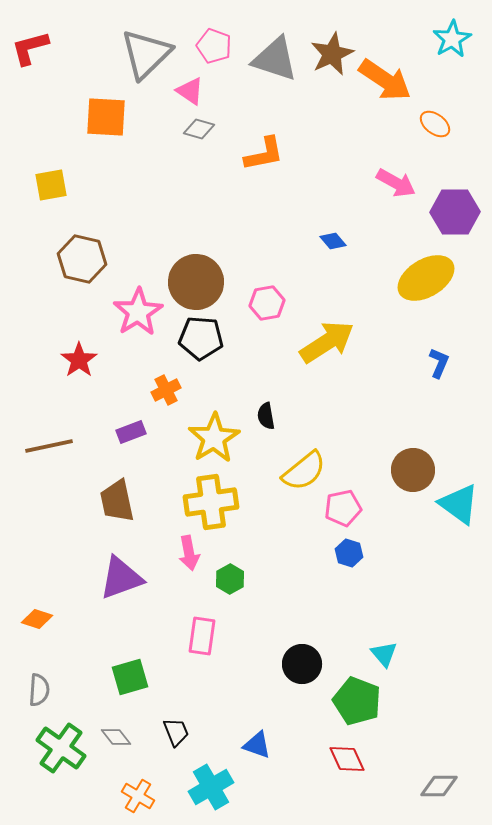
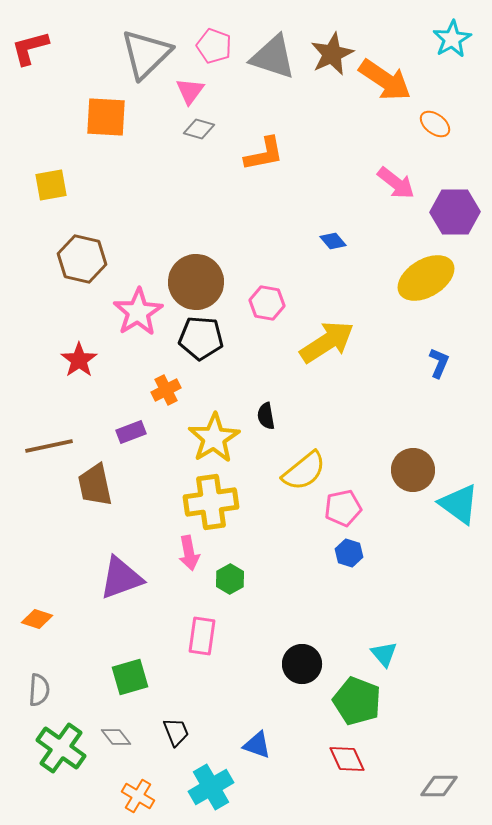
gray triangle at (275, 59): moved 2 px left, 2 px up
pink triangle at (190, 91): rotated 32 degrees clockwise
pink arrow at (396, 183): rotated 9 degrees clockwise
pink hexagon at (267, 303): rotated 20 degrees clockwise
brown trapezoid at (117, 501): moved 22 px left, 16 px up
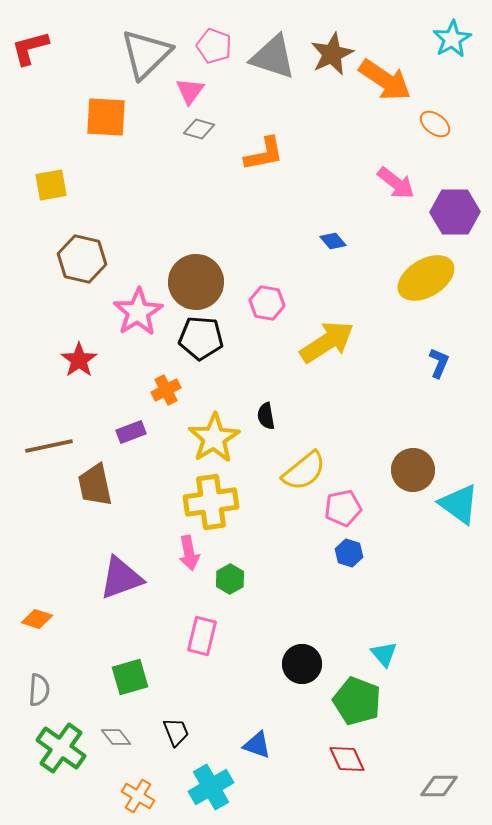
pink rectangle at (202, 636): rotated 6 degrees clockwise
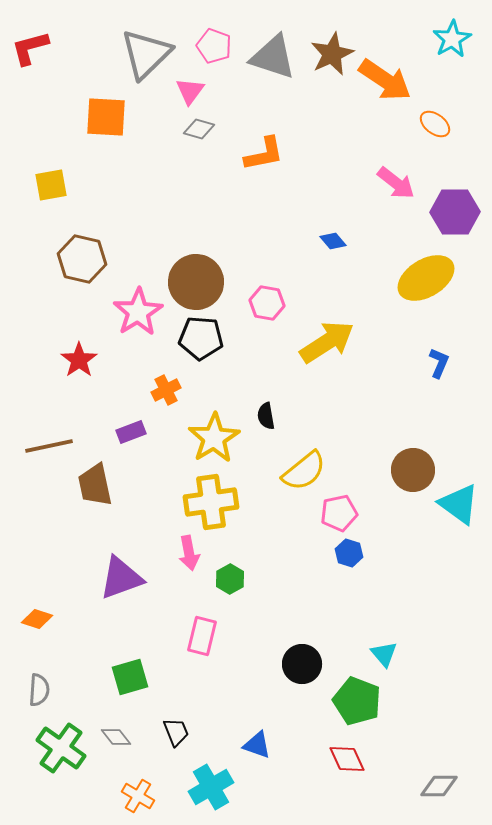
pink pentagon at (343, 508): moved 4 px left, 5 px down
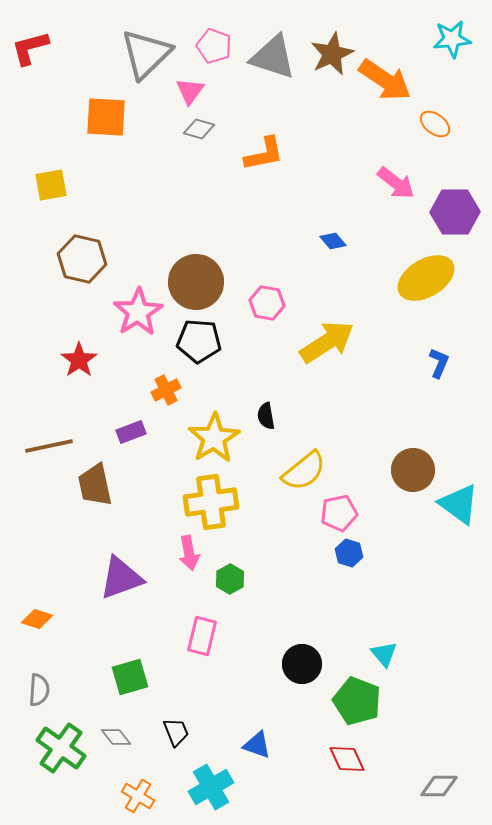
cyan star at (452, 39): rotated 24 degrees clockwise
black pentagon at (201, 338): moved 2 px left, 3 px down
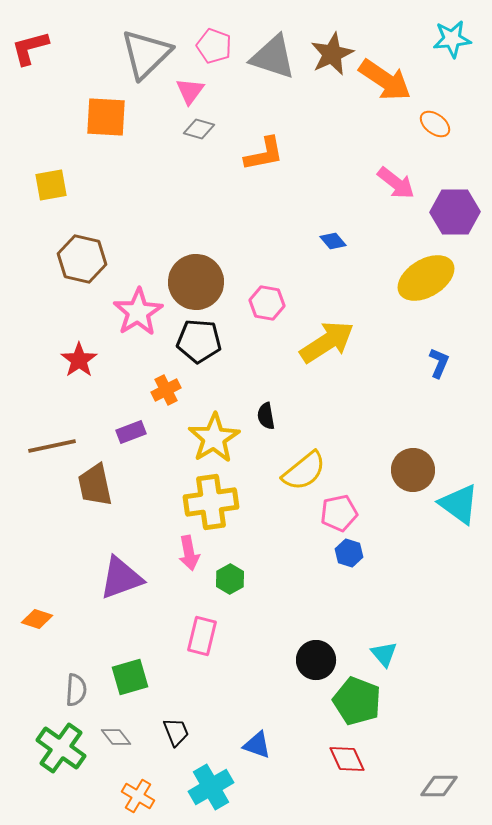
brown line at (49, 446): moved 3 px right
black circle at (302, 664): moved 14 px right, 4 px up
gray semicircle at (39, 690): moved 37 px right
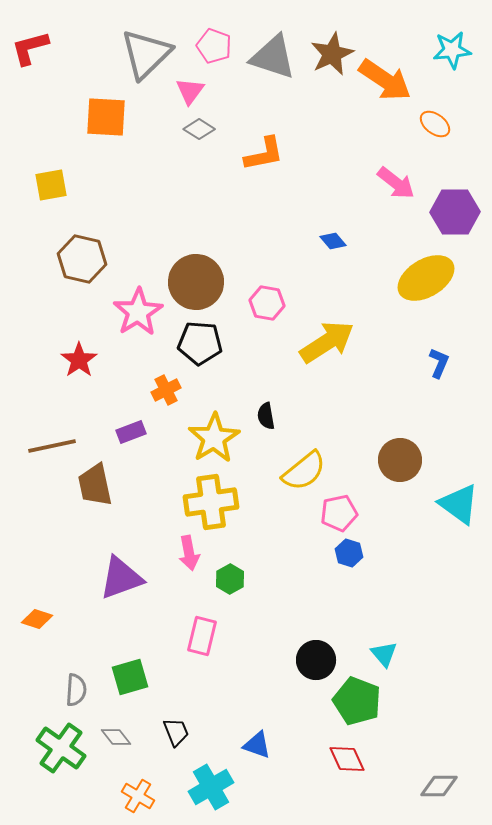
cyan star at (452, 39): moved 11 px down
gray diamond at (199, 129): rotated 16 degrees clockwise
black pentagon at (199, 341): moved 1 px right, 2 px down
brown circle at (413, 470): moved 13 px left, 10 px up
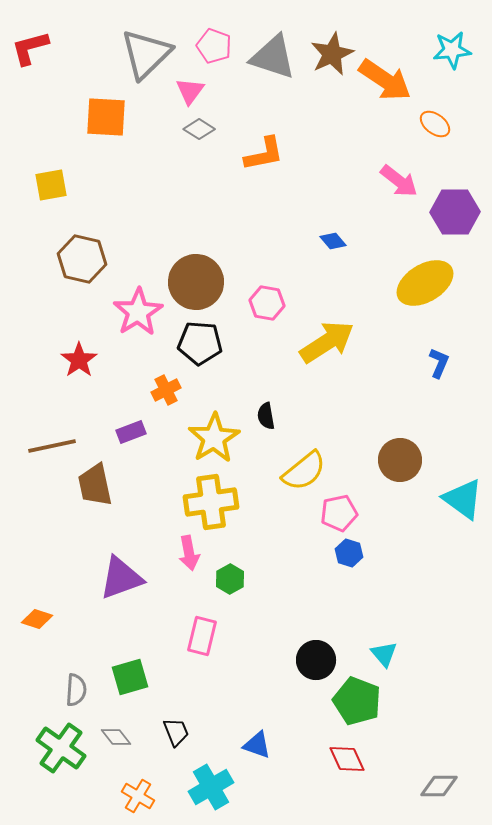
pink arrow at (396, 183): moved 3 px right, 2 px up
yellow ellipse at (426, 278): moved 1 px left, 5 px down
cyan triangle at (459, 504): moved 4 px right, 5 px up
